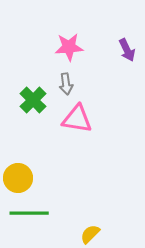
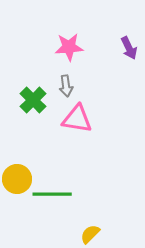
purple arrow: moved 2 px right, 2 px up
gray arrow: moved 2 px down
yellow circle: moved 1 px left, 1 px down
green line: moved 23 px right, 19 px up
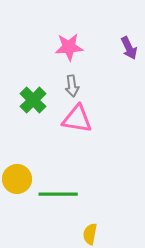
gray arrow: moved 6 px right
green line: moved 6 px right
yellow semicircle: rotated 35 degrees counterclockwise
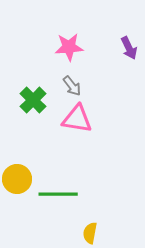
gray arrow: rotated 30 degrees counterclockwise
yellow semicircle: moved 1 px up
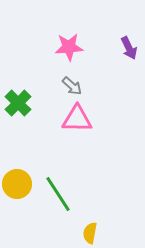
gray arrow: rotated 10 degrees counterclockwise
green cross: moved 15 px left, 3 px down
pink triangle: rotated 8 degrees counterclockwise
yellow circle: moved 5 px down
green line: rotated 57 degrees clockwise
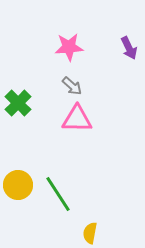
yellow circle: moved 1 px right, 1 px down
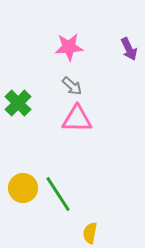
purple arrow: moved 1 px down
yellow circle: moved 5 px right, 3 px down
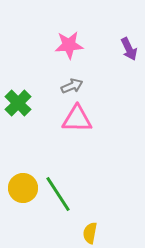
pink star: moved 2 px up
gray arrow: rotated 65 degrees counterclockwise
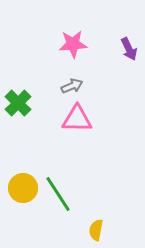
pink star: moved 4 px right, 1 px up
yellow semicircle: moved 6 px right, 3 px up
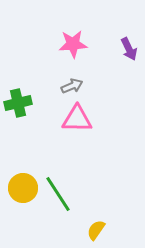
green cross: rotated 32 degrees clockwise
yellow semicircle: rotated 25 degrees clockwise
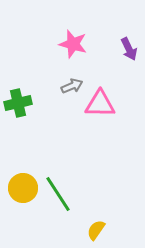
pink star: rotated 20 degrees clockwise
pink triangle: moved 23 px right, 15 px up
